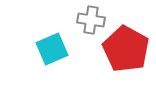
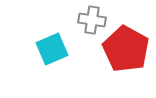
gray cross: moved 1 px right
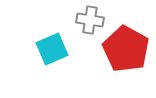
gray cross: moved 2 px left
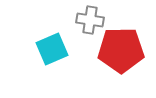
red pentagon: moved 5 px left, 1 px down; rotated 30 degrees counterclockwise
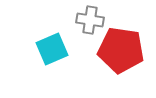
red pentagon: rotated 9 degrees clockwise
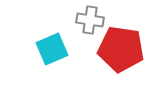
red pentagon: moved 1 px up
